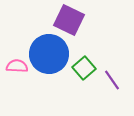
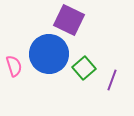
pink semicircle: moved 3 px left; rotated 70 degrees clockwise
purple line: rotated 55 degrees clockwise
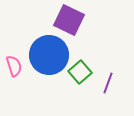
blue circle: moved 1 px down
green square: moved 4 px left, 4 px down
purple line: moved 4 px left, 3 px down
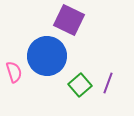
blue circle: moved 2 px left, 1 px down
pink semicircle: moved 6 px down
green square: moved 13 px down
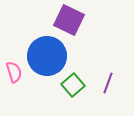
green square: moved 7 px left
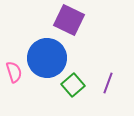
blue circle: moved 2 px down
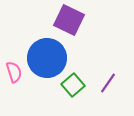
purple line: rotated 15 degrees clockwise
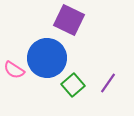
pink semicircle: moved 2 px up; rotated 140 degrees clockwise
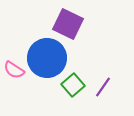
purple square: moved 1 px left, 4 px down
purple line: moved 5 px left, 4 px down
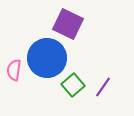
pink semicircle: rotated 65 degrees clockwise
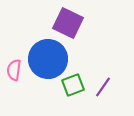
purple square: moved 1 px up
blue circle: moved 1 px right, 1 px down
green square: rotated 20 degrees clockwise
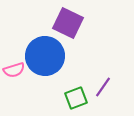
blue circle: moved 3 px left, 3 px up
pink semicircle: rotated 115 degrees counterclockwise
green square: moved 3 px right, 13 px down
